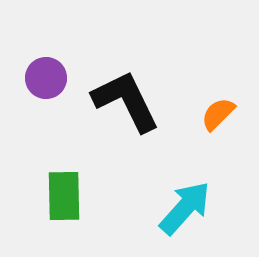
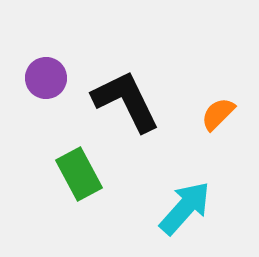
green rectangle: moved 15 px right, 22 px up; rotated 27 degrees counterclockwise
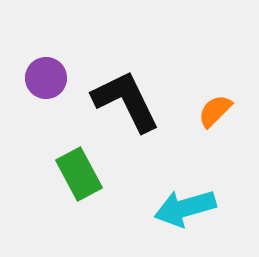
orange semicircle: moved 3 px left, 3 px up
cyan arrow: rotated 148 degrees counterclockwise
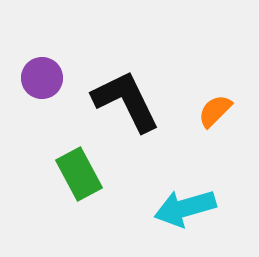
purple circle: moved 4 px left
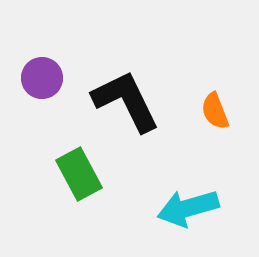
orange semicircle: rotated 66 degrees counterclockwise
cyan arrow: moved 3 px right
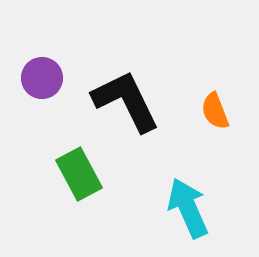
cyan arrow: rotated 82 degrees clockwise
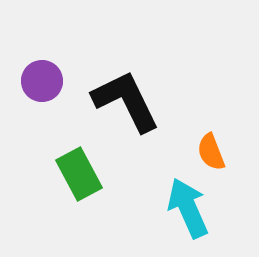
purple circle: moved 3 px down
orange semicircle: moved 4 px left, 41 px down
